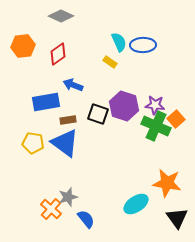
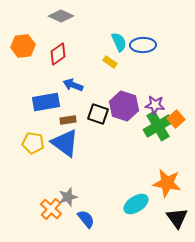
green cross: moved 2 px right; rotated 36 degrees clockwise
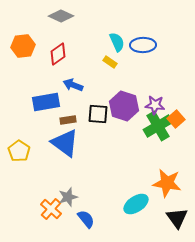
cyan semicircle: moved 2 px left
black square: rotated 15 degrees counterclockwise
yellow pentagon: moved 14 px left, 8 px down; rotated 25 degrees clockwise
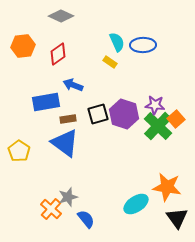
purple hexagon: moved 8 px down
black square: rotated 20 degrees counterclockwise
brown rectangle: moved 1 px up
green cross: rotated 16 degrees counterclockwise
orange star: moved 4 px down
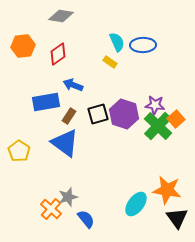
gray diamond: rotated 15 degrees counterclockwise
brown rectangle: moved 1 px right, 3 px up; rotated 49 degrees counterclockwise
orange star: moved 3 px down
cyan ellipse: rotated 20 degrees counterclockwise
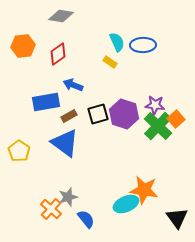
brown rectangle: rotated 28 degrees clockwise
orange star: moved 23 px left
cyan ellipse: moved 10 px left; rotated 30 degrees clockwise
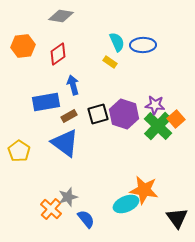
blue arrow: rotated 54 degrees clockwise
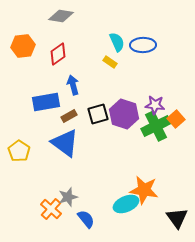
green cross: moved 2 px left; rotated 20 degrees clockwise
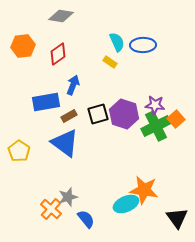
blue arrow: rotated 36 degrees clockwise
